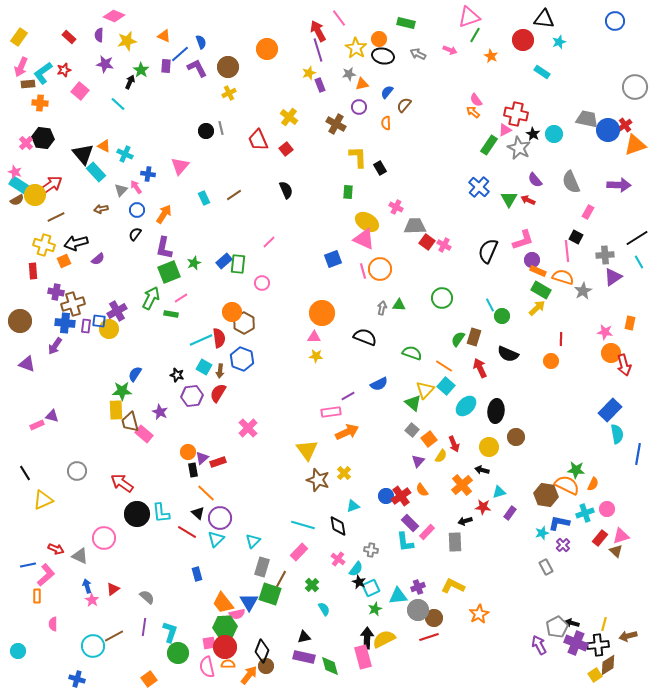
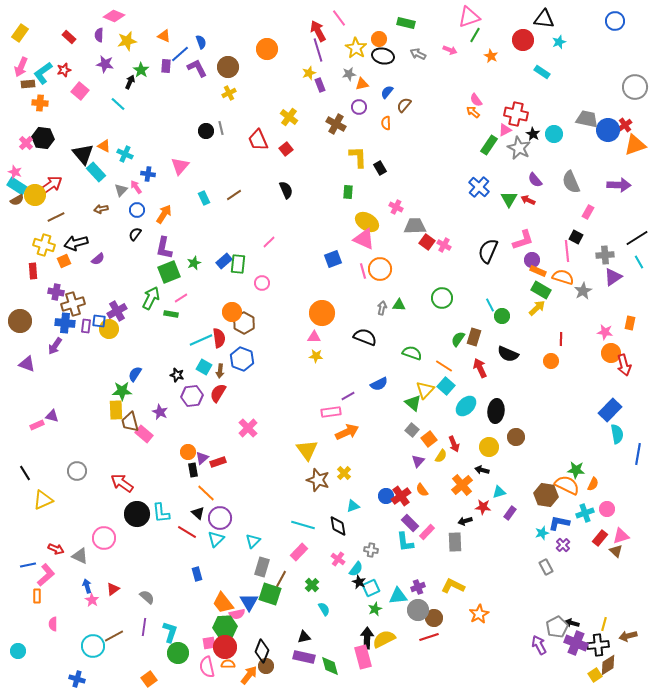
yellow rectangle at (19, 37): moved 1 px right, 4 px up
cyan rectangle at (19, 185): moved 2 px left, 1 px down
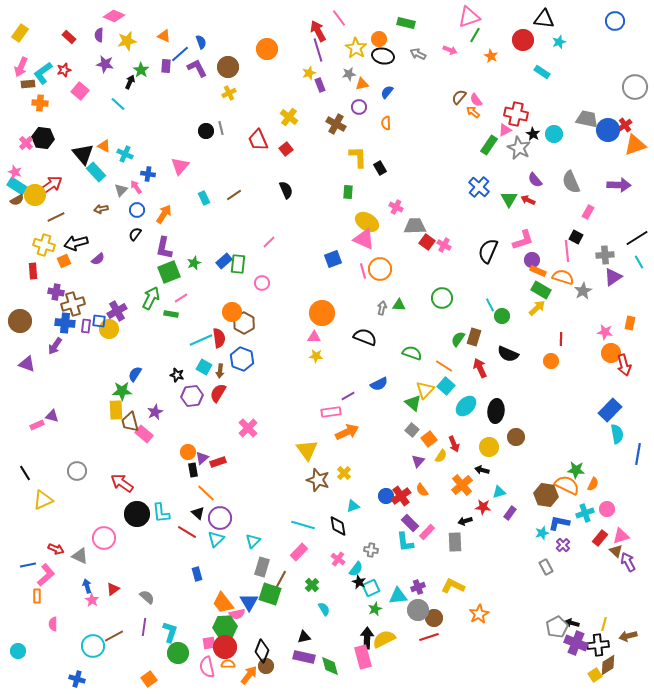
brown semicircle at (404, 105): moved 55 px right, 8 px up
purple star at (160, 412): moved 5 px left; rotated 21 degrees clockwise
purple arrow at (539, 645): moved 89 px right, 83 px up
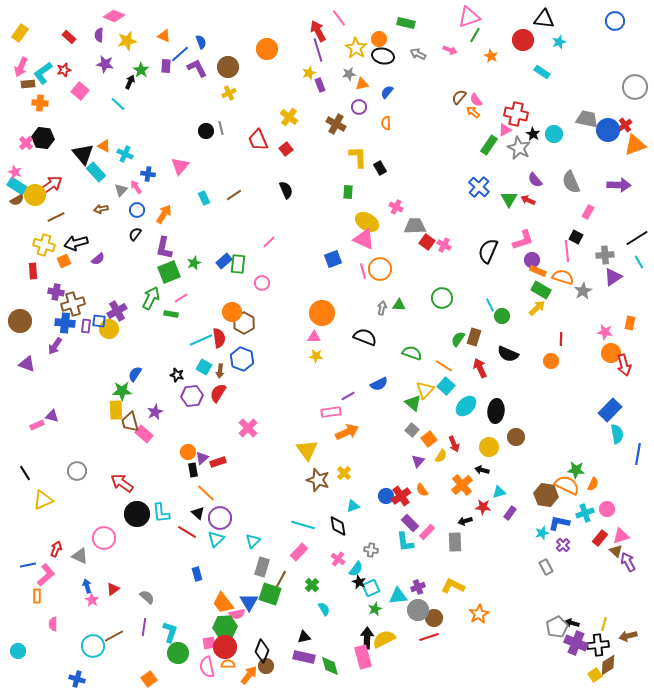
red arrow at (56, 549): rotated 91 degrees counterclockwise
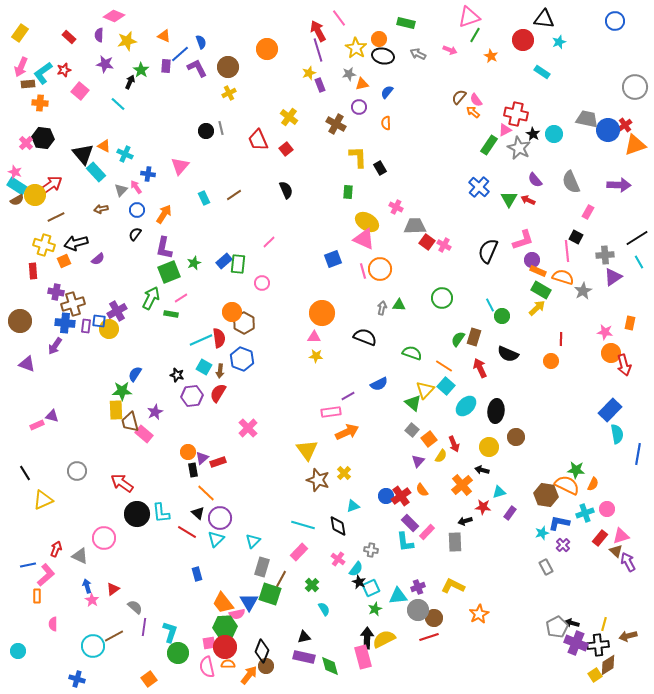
gray semicircle at (147, 597): moved 12 px left, 10 px down
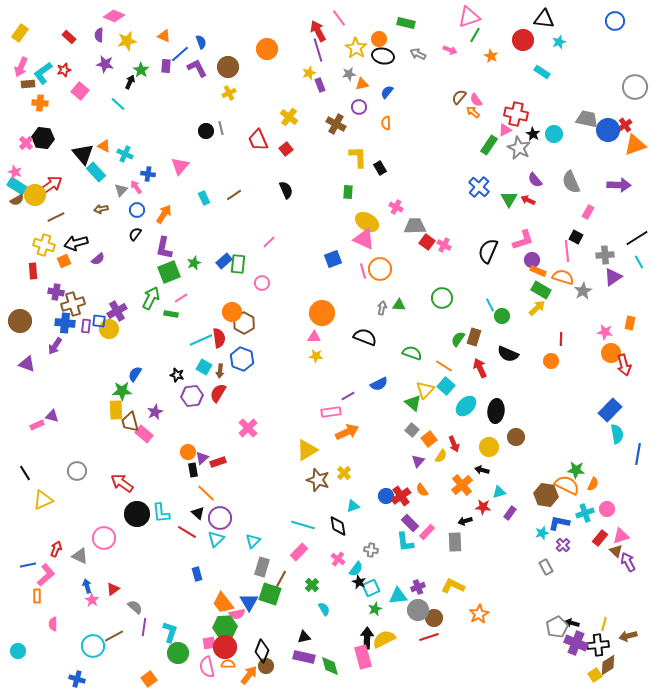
yellow triangle at (307, 450): rotated 35 degrees clockwise
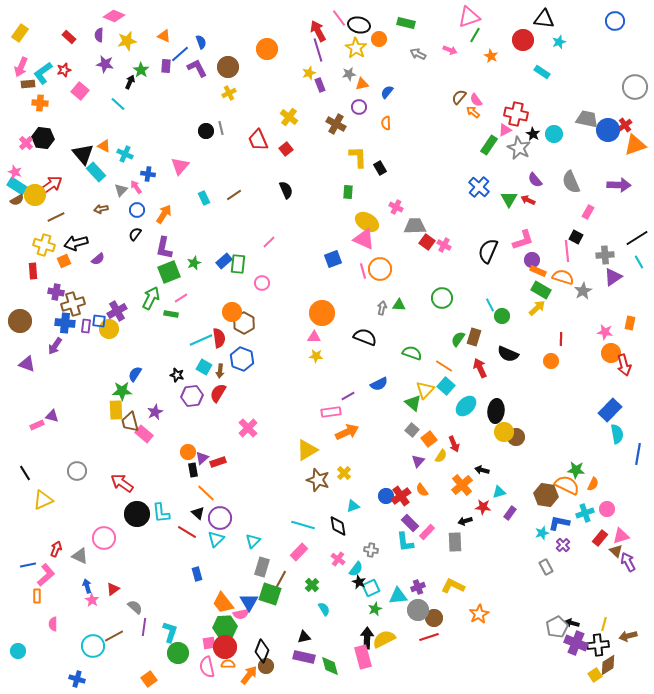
black ellipse at (383, 56): moved 24 px left, 31 px up
yellow circle at (489, 447): moved 15 px right, 15 px up
pink semicircle at (237, 614): moved 4 px right
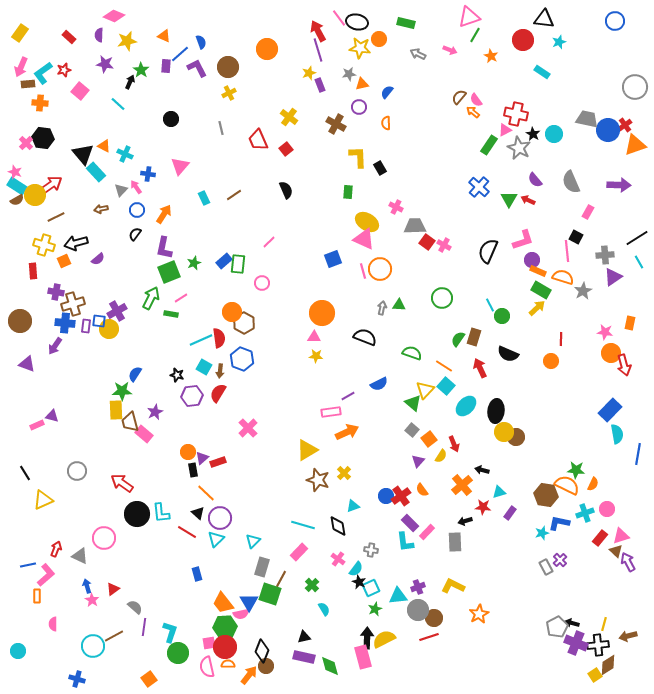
black ellipse at (359, 25): moved 2 px left, 3 px up
yellow star at (356, 48): moved 4 px right; rotated 25 degrees counterclockwise
black circle at (206, 131): moved 35 px left, 12 px up
purple cross at (563, 545): moved 3 px left, 15 px down
